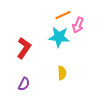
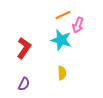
cyan star: moved 2 px right, 3 px down; rotated 10 degrees clockwise
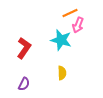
orange line: moved 7 px right, 2 px up
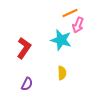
purple semicircle: moved 3 px right
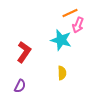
red L-shape: moved 4 px down
purple semicircle: moved 7 px left, 2 px down
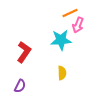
cyan star: rotated 20 degrees counterclockwise
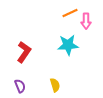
pink arrow: moved 8 px right, 4 px up; rotated 21 degrees counterclockwise
cyan star: moved 7 px right, 5 px down
yellow semicircle: moved 7 px left, 12 px down; rotated 16 degrees counterclockwise
purple semicircle: rotated 48 degrees counterclockwise
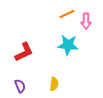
orange line: moved 3 px left, 1 px down
cyan star: rotated 10 degrees clockwise
red L-shape: rotated 30 degrees clockwise
yellow semicircle: moved 1 px left, 1 px up; rotated 24 degrees clockwise
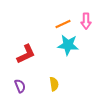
orange line: moved 4 px left, 10 px down
red L-shape: moved 2 px right, 2 px down
yellow semicircle: rotated 16 degrees counterclockwise
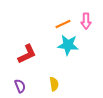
red L-shape: moved 1 px right
